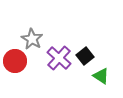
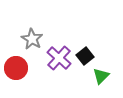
red circle: moved 1 px right, 7 px down
green triangle: rotated 42 degrees clockwise
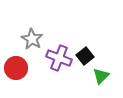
purple cross: rotated 20 degrees counterclockwise
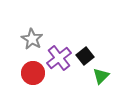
purple cross: rotated 30 degrees clockwise
red circle: moved 17 px right, 5 px down
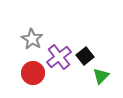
purple cross: moved 1 px up
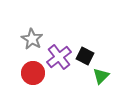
black square: rotated 24 degrees counterclockwise
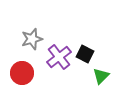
gray star: rotated 25 degrees clockwise
black square: moved 2 px up
red circle: moved 11 px left
